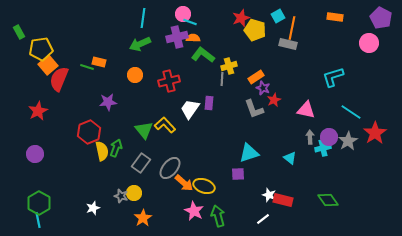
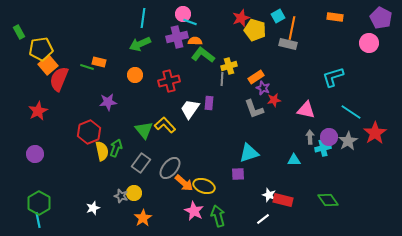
orange semicircle at (193, 38): moved 2 px right, 3 px down
red star at (274, 100): rotated 16 degrees clockwise
cyan triangle at (290, 158): moved 4 px right, 2 px down; rotated 40 degrees counterclockwise
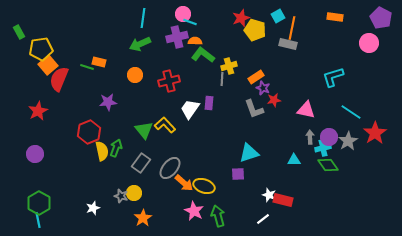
green diamond at (328, 200): moved 35 px up
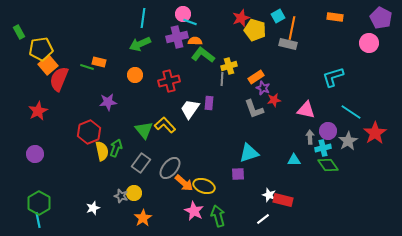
purple circle at (329, 137): moved 1 px left, 6 px up
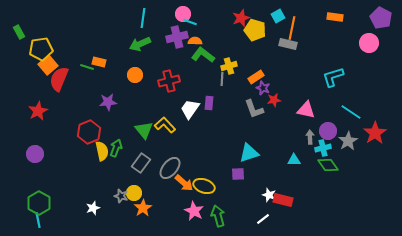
orange star at (143, 218): moved 10 px up
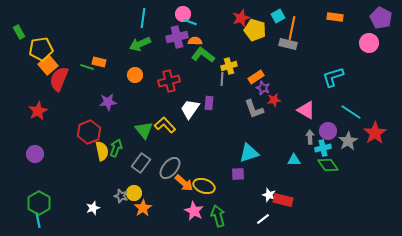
pink triangle at (306, 110): rotated 18 degrees clockwise
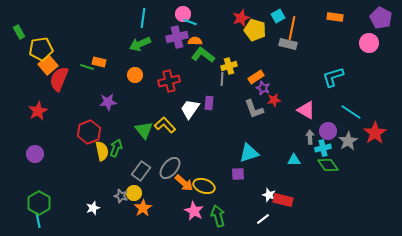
gray rectangle at (141, 163): moved 8 px down
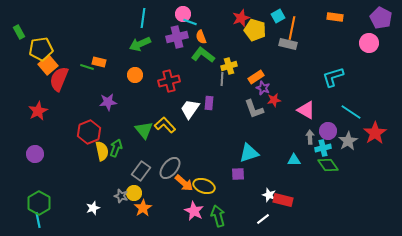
orange semicircle at (195, 41): moved 6 px right, 4 px up; rotated 112 degrees counterclockwise
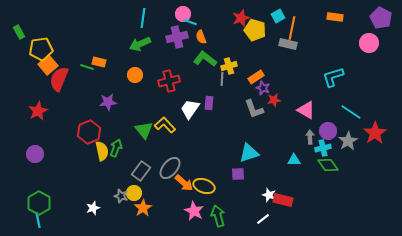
green L-shape at (203, 55): moved 2 px right, 4 px down
